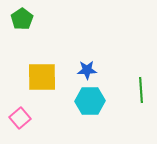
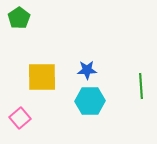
green pentagon: moved 3 px left, 1 px up
green line: moved 4 px up
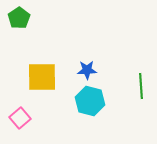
cyan hexagon: rotated 16 degrees clockwise
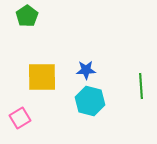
green pentagon: moved 8 px right, 2 px up
blue star: moved 1 px left
pink square: rotated 10 degrees clockwise
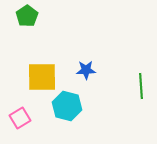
cyan hexagon: moved 23 px left, 5 px down
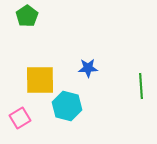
blue star: moved 2 px right, 2 px up
yellow square: moved 2 px left, 3 px down
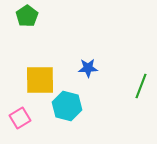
green line: rotated 25 degrees clockwise
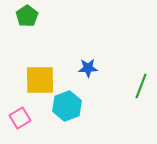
cyan hexagon: rotated 24 degrees clockwise
